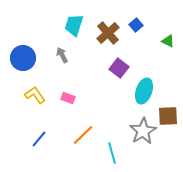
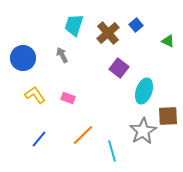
cyan line: moved 2 px up
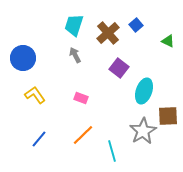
gray arrow: moved 13 px right
pink rectangle: moved 13 px right
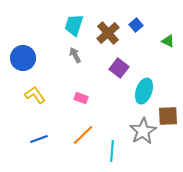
blue line: rotated 30 degrees clockwise
cyan line: rotated 20 degrees clockwise
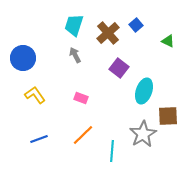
gray star: moved 3 px down
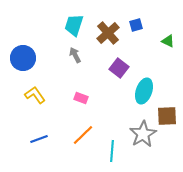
blue square: rotated 24 degrees clockwise
brown square: moved 1 px left
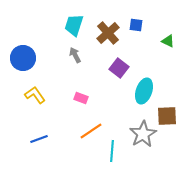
blue square: rotated 24 degrees clockwise
orange line: moved 8 px right, 4 px up; rotated 10 degrees clockwise
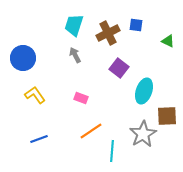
brown cross: rotated 15 degrees clockwise
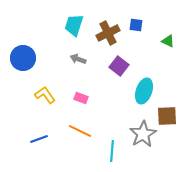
gray arrow: moved 3 px right, 4 px down; rotated 42 degrees counterclockwise
purple square: moved 2 px up
yellow L-shape: moved 10 px right
orange line: moved 11 px left; rotated 60 degrees clockwise
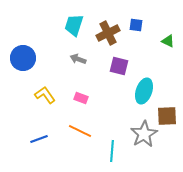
purple square: rotated 24 degrees counterclockwise
gray star: moved 1 px right
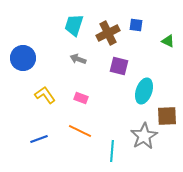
gray star: moved 2 px down
